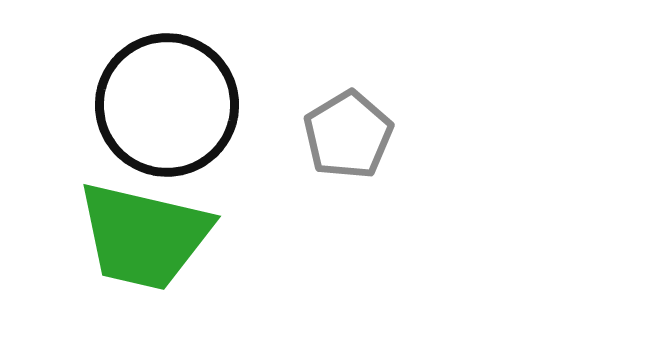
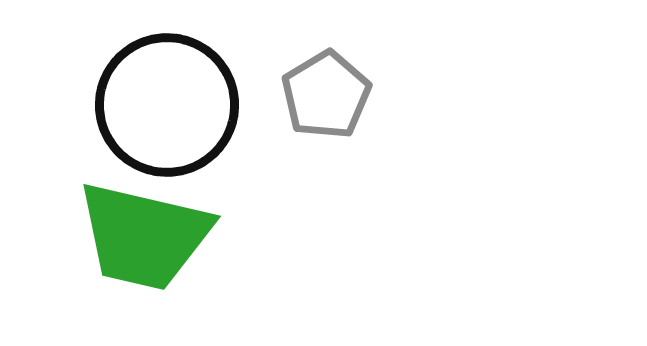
gray pentagon: moved 22 px left, 40 px up
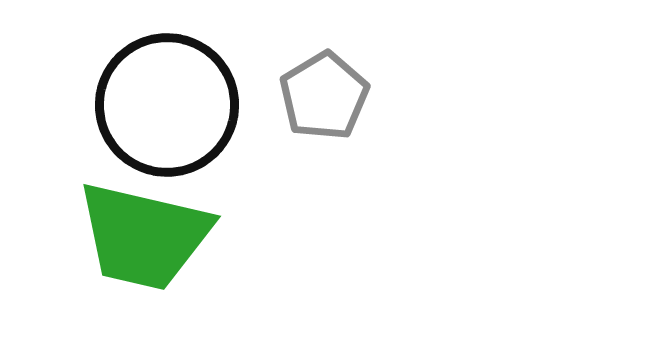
gray pentagon: moved 2 px left, 1 px down
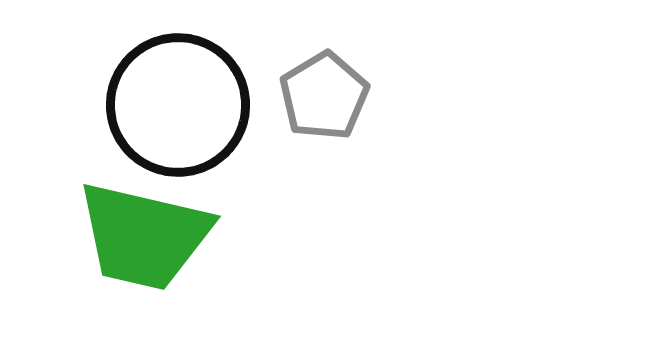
black circle: moved 11 px right
